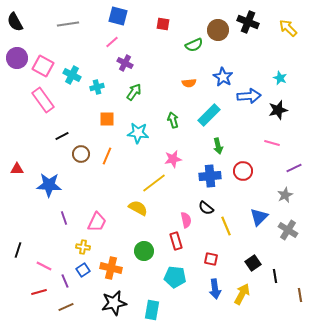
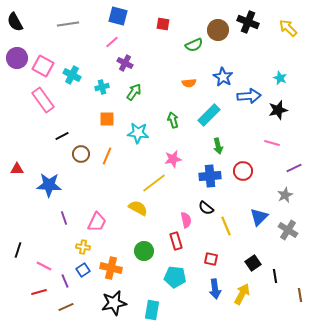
cyan cross at (97, 87): moved 5 px right
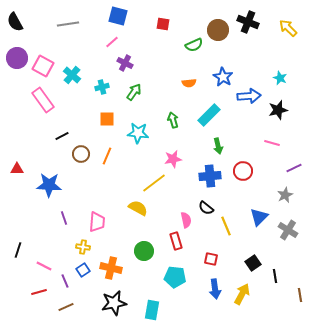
cyan cross at (72, 75): rotated 12 degrees clockwise
pink trapezoid at (97, 222): rotated 20 degrees counterclockwise
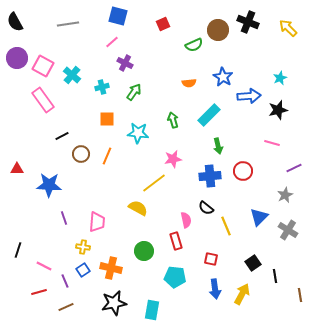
red square at (163, 24): rotated 32 degrees counterclockwise
cyan star at (280, 78): rotated 24 degrees clockwise
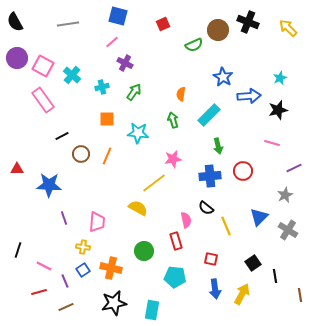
orange semicircle at (189, 83): moved 8 px left, 11 px down; rotated 104 degrees clockwise
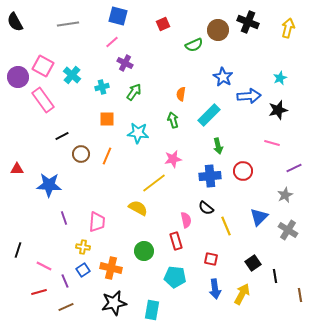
yellow arrow at (288, 28): rotated 60 degrees clockwise
purple circle at (17, 58): moved 1 px right, 19 px down
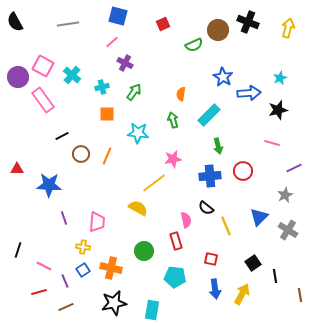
blue arrow at (249, 96): moved 3 px up
orange square at (107, 119): moved 5 px up
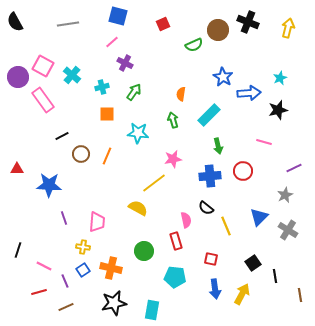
pink line at (272, 143): moved 8 px left, 1 px up
